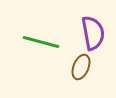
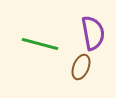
green line: moved 1 px left, 2 px down
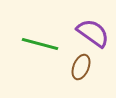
purple semicircle: rotated 44 degrees counterclockwise
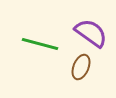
purple semicircle: moved 2 px left
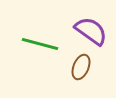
purple semicircle: moved 2 px up
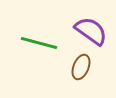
green line: moved 1 px left, 1 px up
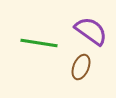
green line: rotated 6 degrees counterclockwise
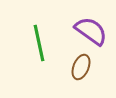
green line: rotated 69 degrees clockwise
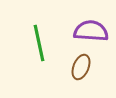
purple semicircle: rotated 32 degrees counterclockwise
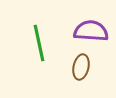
brown ellipse: rotated 10 degrees counterclockwise
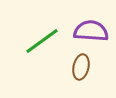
green line: moved 3 px right, 2 px up; rotated 66 degrees clockwise
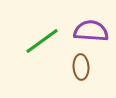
brown ellipse: rotated 15 degrees counterclockwise
